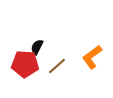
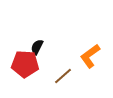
orange L-shape: moved 2 px left, 1 px up
brown line: moved 6 px right, 10 px down
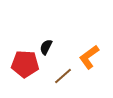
black semicircle: moved 9 px right
orange L-shape: moved 1 px left, 1 px down
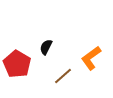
orange L-shape: moved 2 px right, 1 px down
red pentagon: moved 8 px left; rotated 28 degrees clockwise
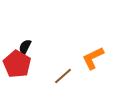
black semicircle: moved 21 px left
orange L-shape: moved 2 px right; rotated 10 degrees clockwise
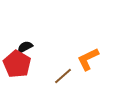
black semicircle: rotated 35 degrees clockwise
orange L-shape: moved 5 px left, 1 px down
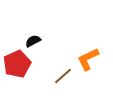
black semicircle: moved 8 px right, 6 px up
red pentagon: rotated 16 degrees clockwise
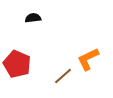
black semicircle: moved 23 px up; rotated 21 degrees clockwise
red pentagon: rotated 24 degrees counterclockwise
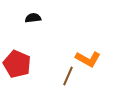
orange L-shape: rotated 125 degrees counterclockwise
brown line: moved 5 px right; rotated 24 degrees counterclockwise
